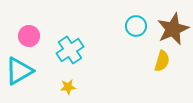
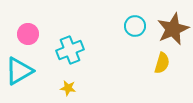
cyan circle: moved 1 px left
pink circle: moved 1 px left, 2 px up
cyan cross: rotated 12 degrees clockwise
yellow semicircle: moved 2 px down
yellow star: moved 1 px down; rotated 14 degrees clockwise
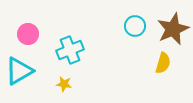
yellow semicircle: moved 1 px right
yellow star: moved 4 px left, 4 px up
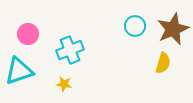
cyan triangle: rotated 12 degrees clockwise
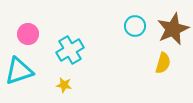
cyan cross: rotated 8 degrees counterclockwise
yellow star: moved 1 px down
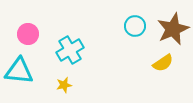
yellow semicircle: rotated 40 degrees clockwise
cyan triangle: rotated 24 degrees clockwise
yellow star: rotated 21 degrees counterclockwise
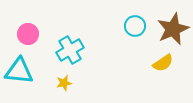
yellow star: moved 2 px up
